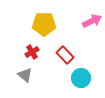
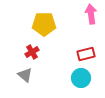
pink arrow: moved 1 px left, 7 px up; rotated 72 degrees counterclockwise
red rectangle: moved 21 px right, 1 px up; rotated 60 degrees counterclockwise
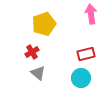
yellow pentagon: rotated 20 degrees counterclockwise
gray triangle: moved 13 px right, 2 px up
